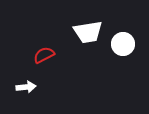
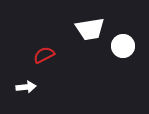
white trapezoid: moved 2 px right, 3 px up
white circle: moved 2 px down
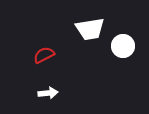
white arrow: moved 22 px right, 6 px down
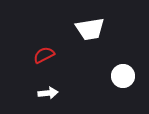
white circle: moved 30 px down
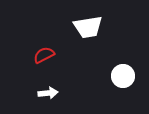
white trapezoid: moved 2 px left, 2 px up
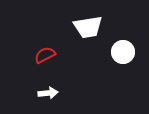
red semicircle: moved 1 px right
white circle: moved 24 px up
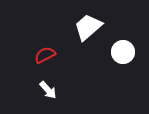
white trapezoid: rotated 148 degrees clockwise
white arrow: moved 3 px up; rotated 54 degrees clockwise
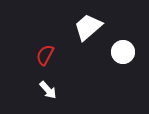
red semicircle: rotated 35 degrees counterclockwise
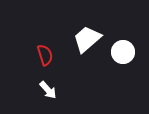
white trapezoid: moved 1 px left, 12 px down
red semicircle: rotated 135 degrees clockwise
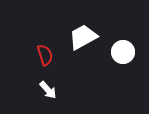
white trapezoid: moved 4 px left, 2 px up; rotated 12 degrees clockwise
